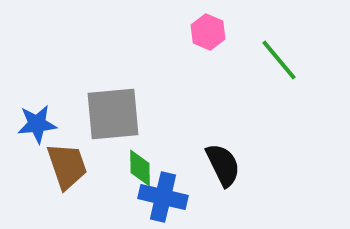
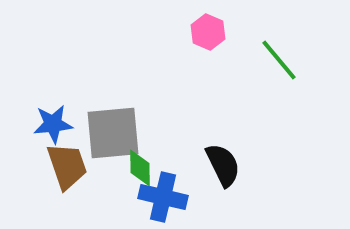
gray square: moved 19 px down
blue star: moved 16 px right
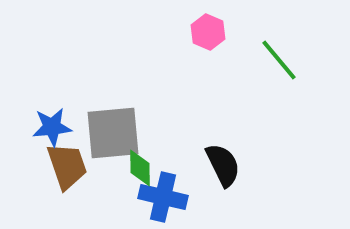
blue star: moved 1 px left, 3 px down
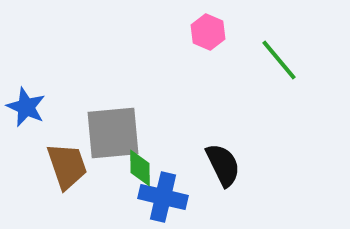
blue star: moved 26 px left, 20 px up; rotated 30 degrees clockwise
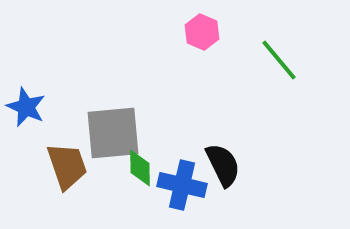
pink hexagon: moved 6 px left
blue cross: moved 19 px right, 12 px up
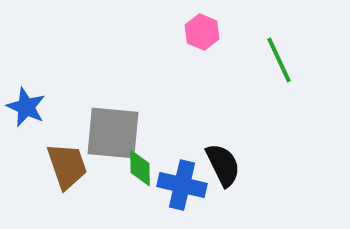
green line: rotated 15 degrees clockwise
gray square: rotated 10 degrees clockwise
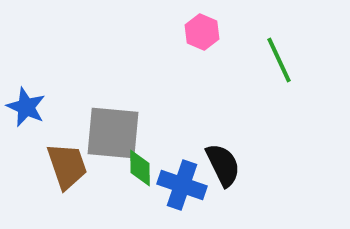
blue cross: rotated 6 degrees clockwise
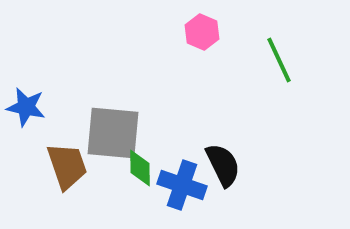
blue star: rotated 12 degrees counterclockwise
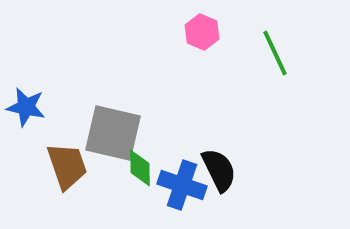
green line: moved 4 px left, 7 px up
gray square: rotated 8 degrees clockwise
black semicircle: moved 4 px left, 5 px down
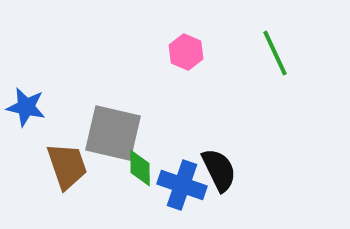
pink hexagon: moved 16 px left, 20 px down
